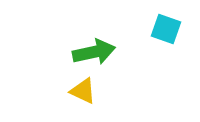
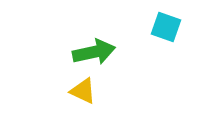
cyan square: moved 2 px up
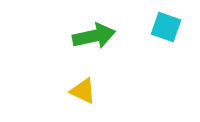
green arrow: moved 16 px up
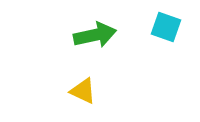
green arrow: moved 1 px right, 1 px up
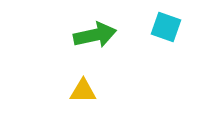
yellow triangle: rotated 24 degrees counterclockwise
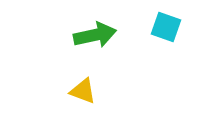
yellow triangle: rotated 20 degrees clockwise
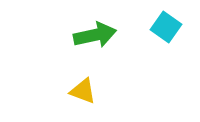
cyan square: rotated 16 degrees clockwise
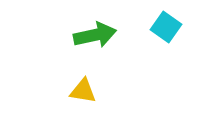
yellow triangle: rotated 12 degrees counterclockwise
